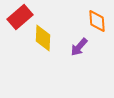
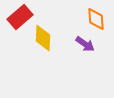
orange diamond: moved 1 px left, 2 px up
purple arrow: moved 6 px right, 3 px up; rotated 96 degrees counterclockwise
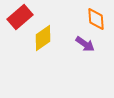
yellow diamond: rotated 52 degrees clockwise
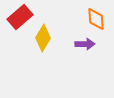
yellow diamond: rotated 24 degrees counterclockwise
purple arrow: rotated 36 degrees counterclockwise
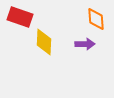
red rectangle: rotated 60 degrees clockwise
yellow diamond: moved 1 px right, 4 px down; rotated 28 degrees counterclockwise
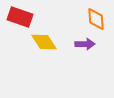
yellow diamond: rotated 36 degrees counterclockwise
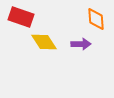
red rectangle: moved 1 px right
purple arrow: moved 4 px left
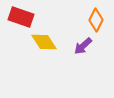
orange diamond: moved 1 px down; rotated 30 degrees clockwise
purple arrow: moved 2 px right, 2 px down; rotated 138 degrees clockwise
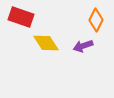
yellow diamond: moved 2 px right, 1 px down
purple arrow: rotated 24 degrees clockwise
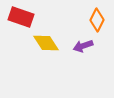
orange diamond: moved 1 px right
